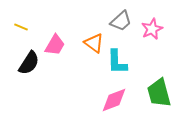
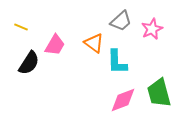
pink diamond: moved 9 px right
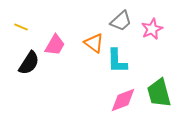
cyan L-shape: moved 1 px up
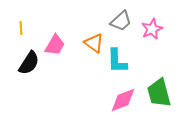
yellow line: moved 1 px down; rotated 64 degrees clockwise
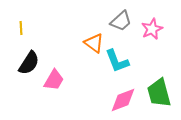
pink trapezoid: moved 1 px left, 35 px down
cyan L-shape: rotated 20 degrees counterclockwise
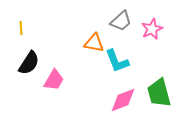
orange triangle: rotated 25 degrees counterclockwise
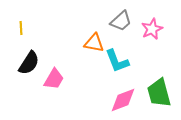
pink trapezoid: moved 1 px up
